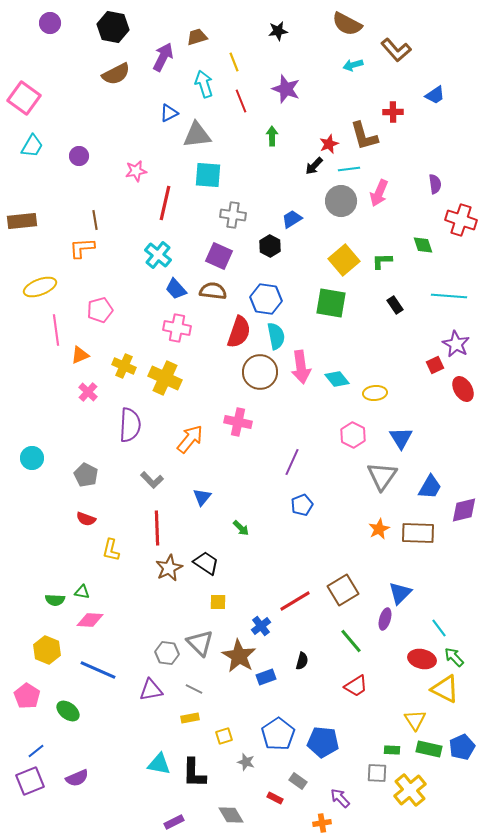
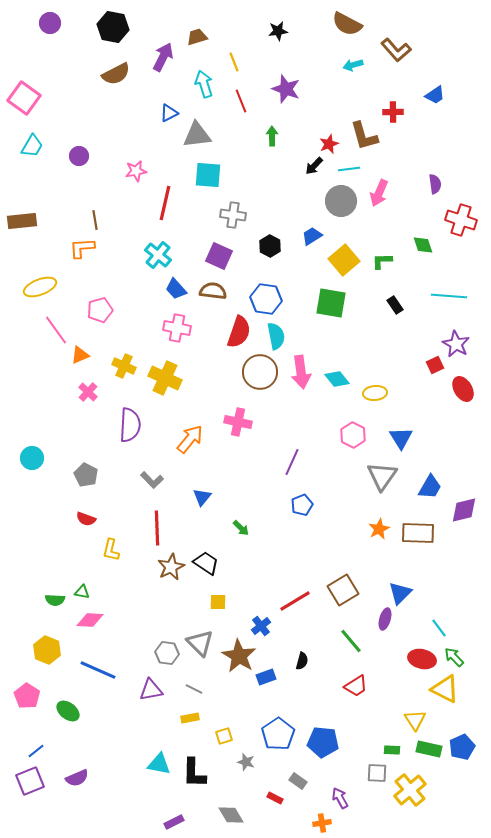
blue trapezoid at (292, 219): moved 20 px right, 17 px down
pink line at (56, 330): rotated 28 degrees counterclockwise
pink arrow at (301, 367): moved 5 px down
brown star at (169, 568): moved 2 px right, 1 px up
purple arrow at (340, 798): rotated 15 degrees clockwise
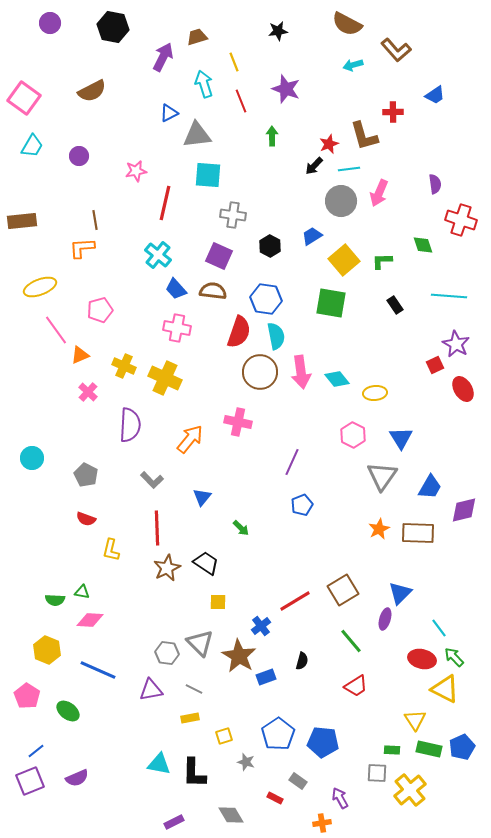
brown semicircle at (116, 74): moved 24 px left, 17 px down
brown star at (171, 567): moved 4 px left, 1 px down
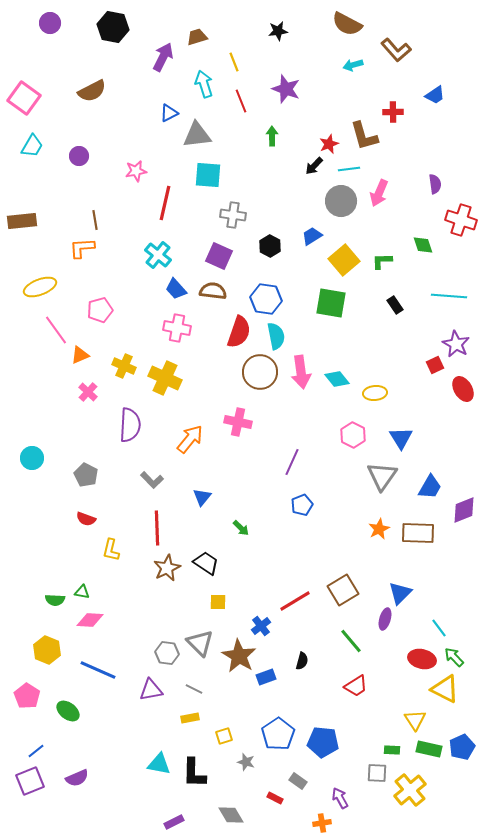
purple diamond at (464, 510): rotated 8 degrees counterclockwise
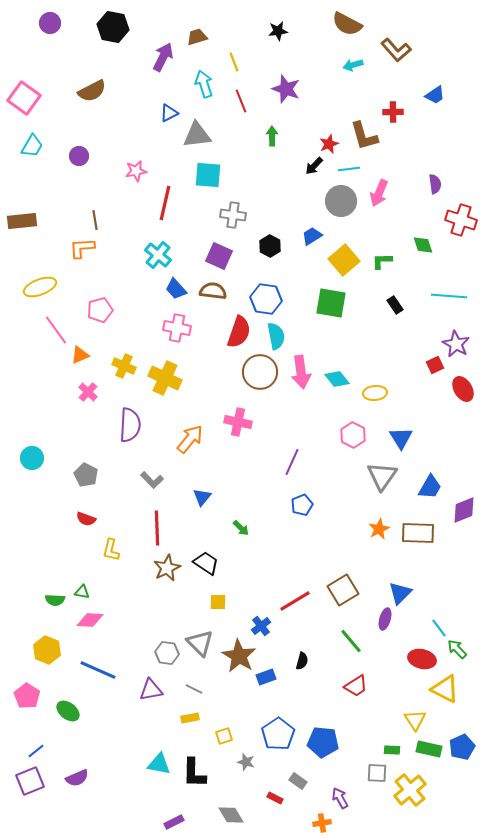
green arrow at (454, 657): moved 3 px right, 8 px up
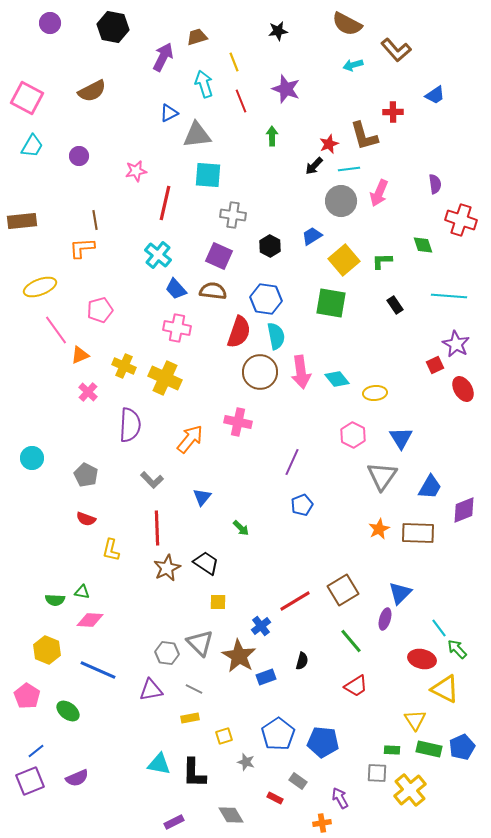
pink square at (24, 98): moved 3 px right; rotated 8 degrees counterclockwise
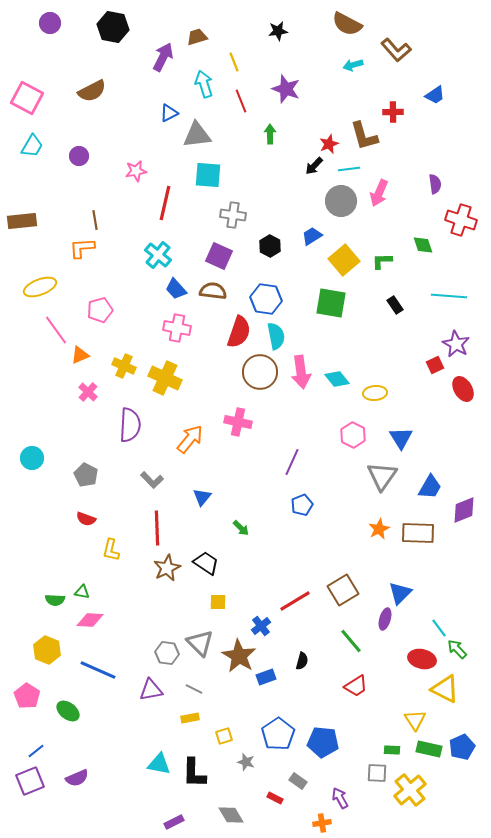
green arrow at (272, 136): moved 2 px left, 2 px up
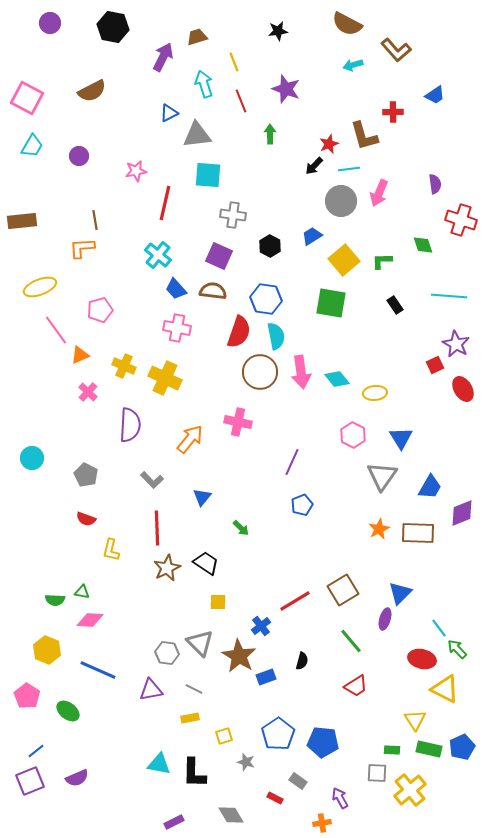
purple diamond at (464, 510): moved 2 px left, 3 px down
